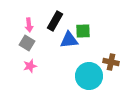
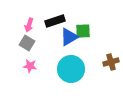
black rectangle: rotated 42 degrees clockwise
pink arrow: rotated 24 degrees clockwise
blue triangle: moved 3 px up; rotated 24 degrees counterclockwise
brown cross: rotated 28 degrees counterclockwise
pink star: rotated 24 degrees clockwise
cyan circle: moved 18 px left, 7 px up
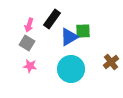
black rectangle: moved 3 px left, 2 px up; rotated 36 degrees counterclockwise
brown cross: rotated 21 degrees counterclockwise
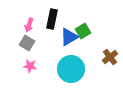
black rectangle: rotated 24 degrees counterclockwise
green square: rotated 28 degrees counterclockwise
brown cross: moved 1 px left, 5 px up
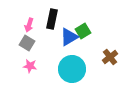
cyan circle: moved 1 px right
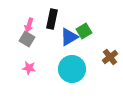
green square: moved 1 px right
gray square: moved 4 px up
pink star: moved 1 px left, 2 px down
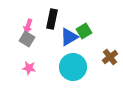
pink arrow: moved 1 px left, 1 px down
cyan circle: moved 1 px right, 2 px up
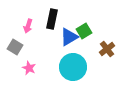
gray square: moved 12 px left, 8 px down
brown cross: moved 3 px left, 8 px up
pink star: rotated 16 degrees clockwise
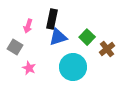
green square: moved 3 px right, 6 px down; rotated 14 degrees counterclockwise
blue triangle: moved 11 px left; rotated 12 degrees clockwise
